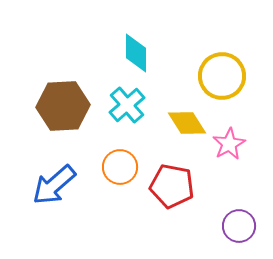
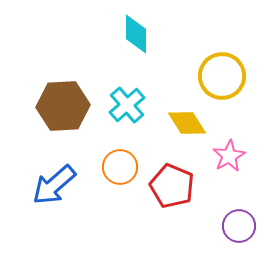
cyan diamond: moved 19 px up
pink star: moved 12 px down
red pentagon: rotated 12 degrees clockwise
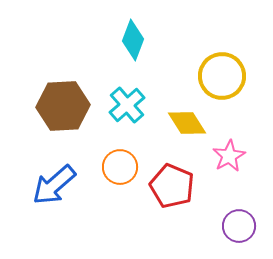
cyan diamond: moved 3 px left, 6 px down; rotated 21 degrees clockwise
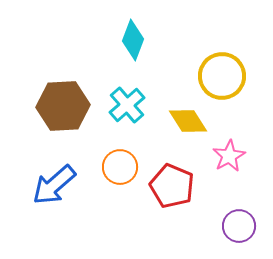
yellow diamond: moved 1 px right, 2 px up
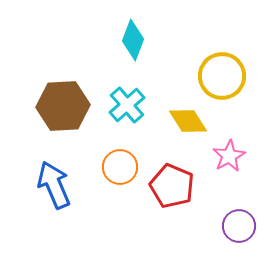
blue arrow: rotated 108 degrees clockwise
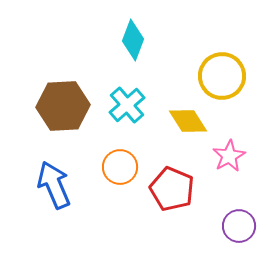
red pentagon: moved 3 px down
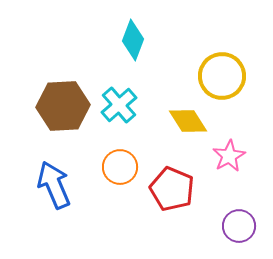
cyan cross: moved 8 px left
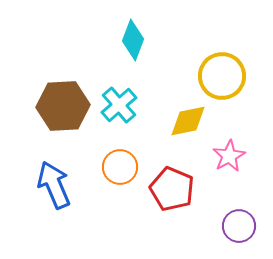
yellow diamond: rotated 69 degrees counterclockwise
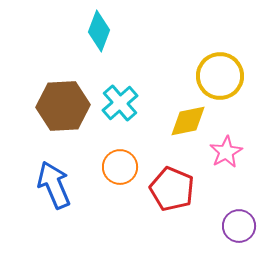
cyan diamond: moved 34 px left, 9 px up
yellow circle: moved 2 px left
cyan cross: moved 1 px right, 2 px up
pink star: moved 3 px left, 4 px up
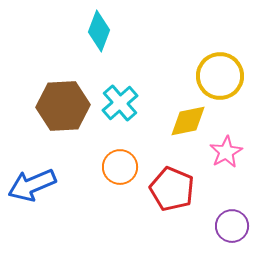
blue arrow: moved 22 px left; rotated 90 degrees counterclockwise
purple circle: moved 7 px left
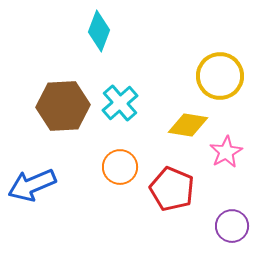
yellow diamond: moved 4 px down; rotated 21 degrees clockwise
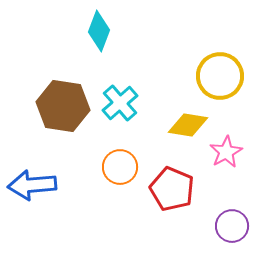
brown hexagon: rotated 12 degrees clockwise
blue arrow: rotated 18 degrees clockwise
